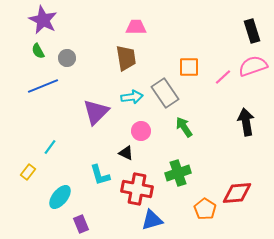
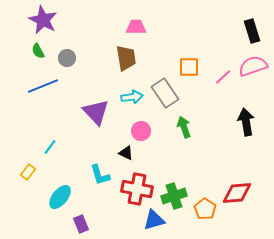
purple triangle: rotated 28 degrees counterclockwise
green arrow: rotated 15 degrees clockwise
green cross: moved 4 px left, 23 px down
blue triangle: moved 2 px right
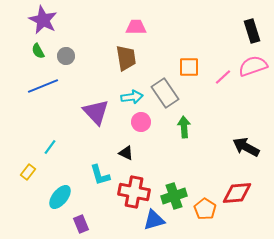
gray circle: moved 1 px left, 2 px up
black arrow: moved 25 px down; rotated 52 degrees counterclockwise
green arrow: rotated 15 degrees clockwise
pink circle: moved 9 px up
red cross: moved 3 px left, 3 px down
